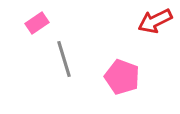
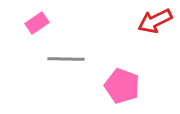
gray line: moved 2 px right; rotated 72 degrees counterclockwise
pink pentagon: moved 9 px down
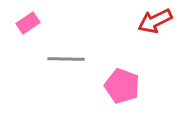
pink rectangle: moved 9 px left
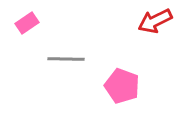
pink rectangle: moved 1 px left
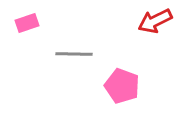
pink rectangle: rotated 15 degrees clockwise
gray line: moved 8 px right, 5 px up
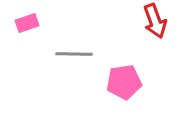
red arrow: rotated 84 degrees counterclockwise
pink pentagon: moved 2 px right, 4 px up; rotated 28 degrees counterclockwise
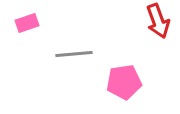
red arrow: moved 3 px right
gray line: rotated 6 degrees counterclockwise
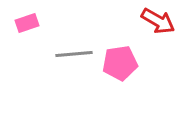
red arrow: rotated 40 degrees counterclockwise
pink pentagon: moved 4 px left, 19 px up
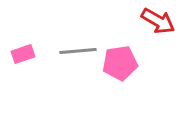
pink rectangle: moved 4 px left, 31 px down
gray line: moved 4 px right, 3 px up
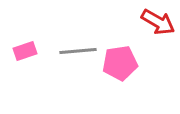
red arrow: moved 1 px down
pink rectangle: moved 2 px right, 3 px up
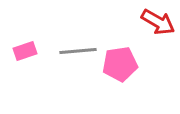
pink pentagon: moved 1 px down
